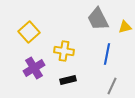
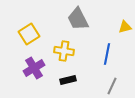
gray trapezoid: moved 20 px left
yellow square: moved 2 px down; rotated 10 degrees clockwise
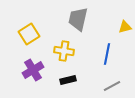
gray trapezoid: rotated 40 degrees clockwise
purple cross: moved 1 px left, 2 px down
gray line: rotated 36 degrees clockwise
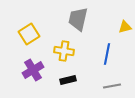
gray line: rotated 18 degrees clockwise
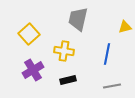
yellow square: rotated 10 degrees counterclockwise
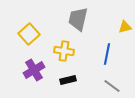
purple cross: moved 1 px right
gray line: rotated 48 degrees clockwise
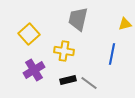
yellow triangle: moved 3 px up
blue line: moved 5 px right
gray line: moved 23 px left, 3 px up
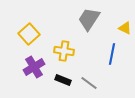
gray trapezoid: moved 11 px right; rotated 20 degrees clockwise
yellow triangle: moved 4 px down; rotated 40 degrees clockwise
purple cross: moved 3 px up
black rectangle: moved 5 px left; rotated 35 degrees clockwise
